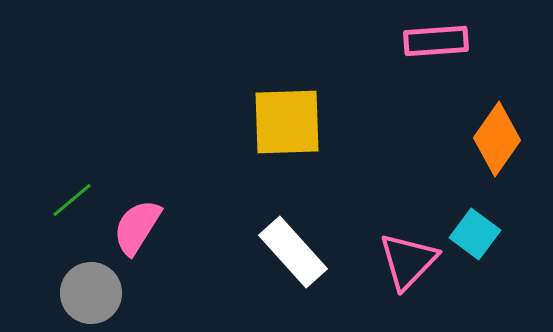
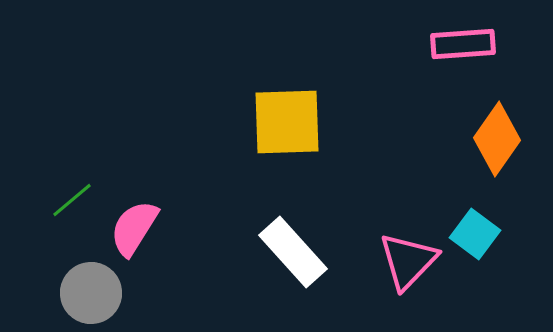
pink rectangle: moved 27 px right, 3 px down
pink semicircle: moved 3 px left, 1 px down
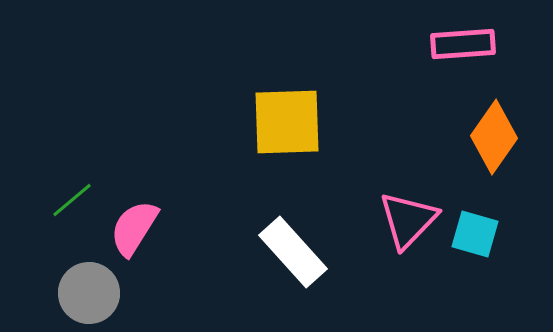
orange diamond: moved 3 px left, 2 px up
cyan square: rotated 21 degrees counterclockwise
pink triangle: moved 41 px up
gray circle: moved 2 px left
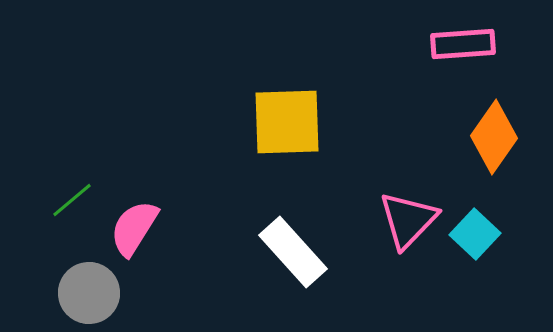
cyan square: rotated 27 degrees clockwise
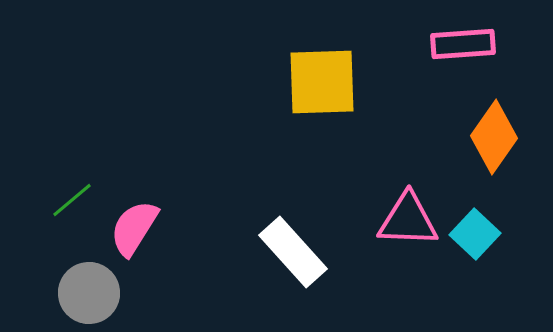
yellow square: moved 35 px right, 40 px up
pink triangle: rotated 48 degrees clockwise
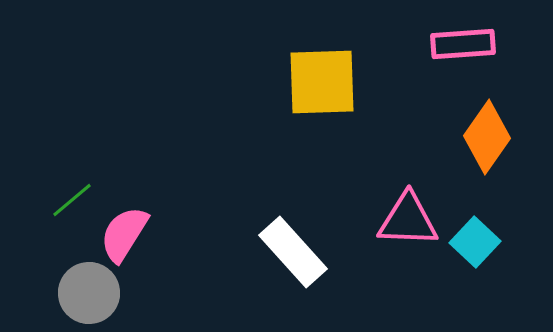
orange diamond: moved 7 px left
pink semicircle: moved 10 px left, 6 px down
cyan square: moved 8 px down
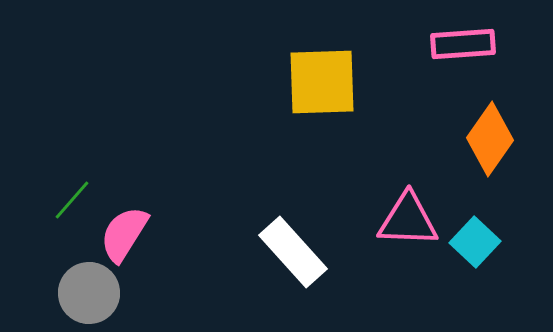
orange diamond: moved 3 px right, 2 px down
green line: rotated 9 degrees counterclockwise
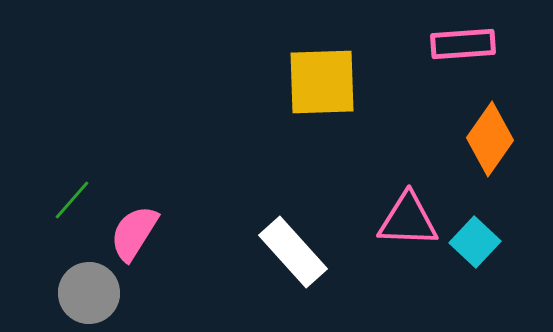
pink semicircle: moved 10 px right, 1 px up
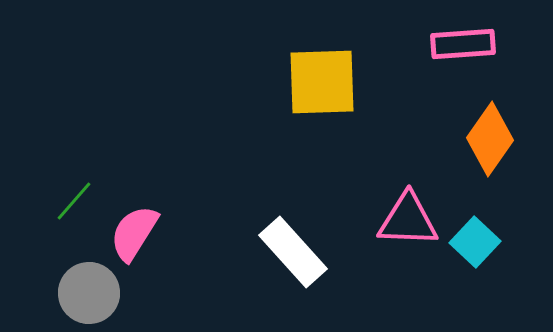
green line: moved 2 px right, 1 px down
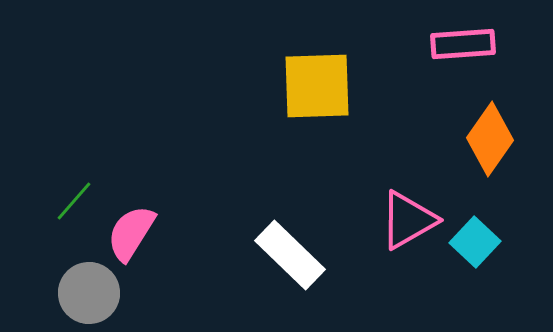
yellow square: moved 5 px left, 4 px down
pink triangle: rotated 32 degrees counterclockwise
pink semicircle: moved 3 px left
white rectangle: moved 3 px left, 3 px down; rotated 4 degrees counterclockwise
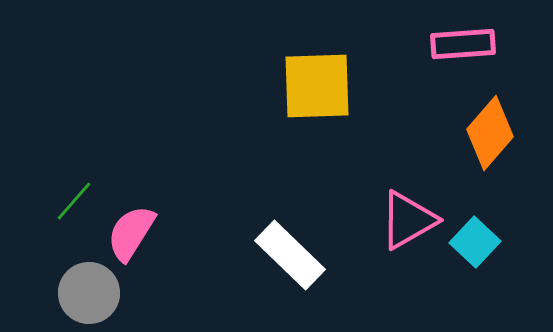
orange diamond: moved 6 px up; rotated 6 degrees clockwise
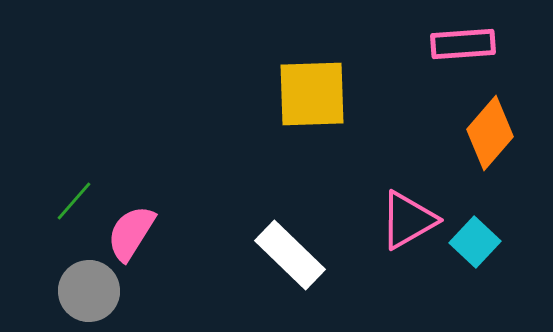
yellow square: moved 5 px left, 8 px down
gray circle: moved 2 px up
